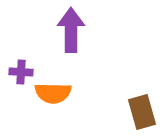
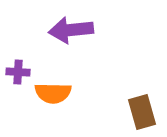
purple arrow: rotated 96 degrees counterclockwise
purple cross: moved 3 px left
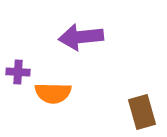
purple arrow: moved 10 px right, 7 px down
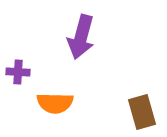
purple arrow: rotated 69 degrees counterclockwise
orange semicircle: moved 2 px right, 10 px down
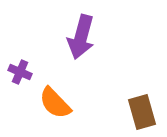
purple cross: moved 2 px right; rotated 20 degrees clockwise
orange semicircle: rotated 45 degrees clockwise
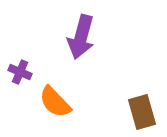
orange semicircle: moved 1 px up
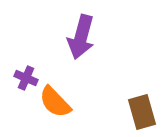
purple cross: moved 6 px right, 6 px down
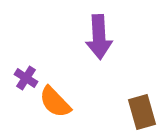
purple arrow: moved 18 px right; rotated 18 degrees counterclockwise
purple cross: rotated 10 degrees clockwise
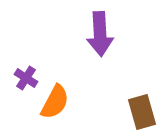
purple arrow: moved 1 px right, 3 px up
orange semicircle: rotated 108 degrees counterclockwise
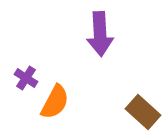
brown rectangle: moved 1 px right; rotated 32 degrees counterclockwise
